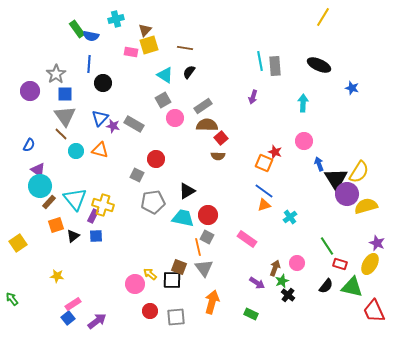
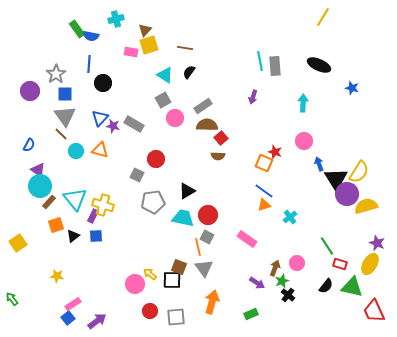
green rectangle at (251, 314): rotated 48 degrees counterclockwise
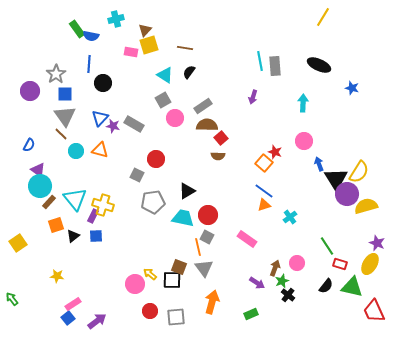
orange square at (264, 163): rotated 18 degrees clockwise
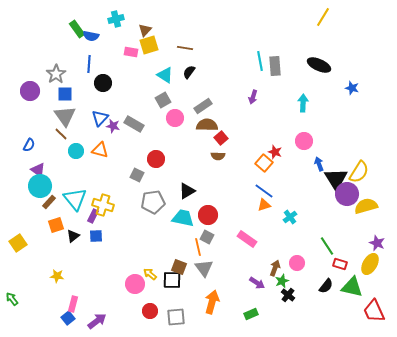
pink rectangle at (73, 304): rotated 42 degrees counterclockwise
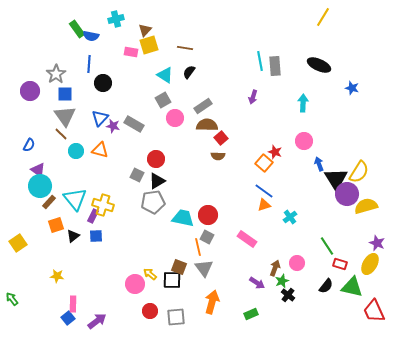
black triangle at (187, 191): moved 30 px left, 10 px up
pink rectangle at (73, 304): rotated 14 degrees counterclockwise
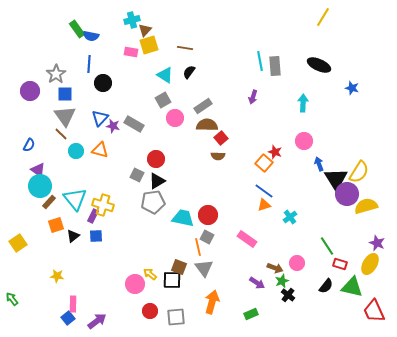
cyan cross at (116, 19): moved 16 px right, 1 px down
brown arrow at (275, 268): rotated 91 degrees clockwise
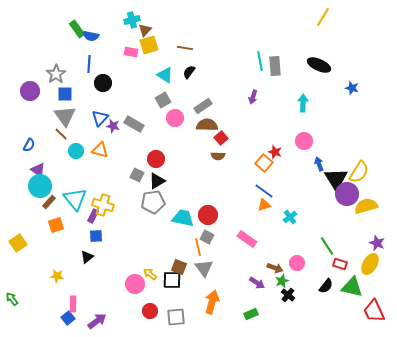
black triangle at (73, 236): moved 14 px right, 21 px down
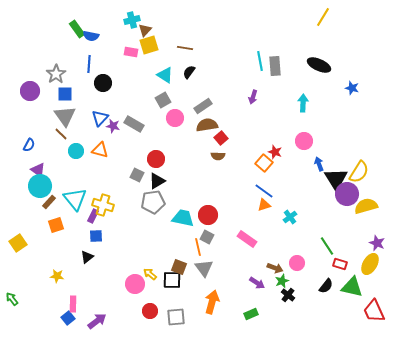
brown semicircle at (207, 125): rotated 10 degrees counterclockwise
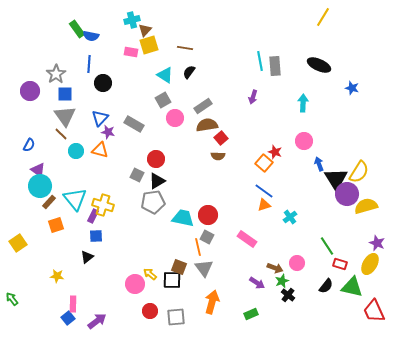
purple star at (113, 126): moved 5 px left, 6 px down
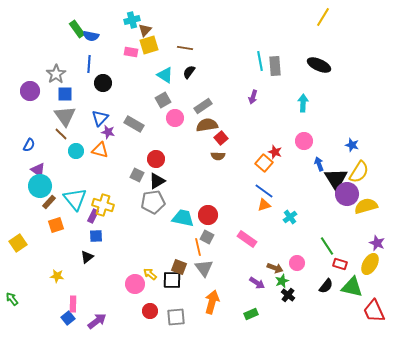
blue star at (352, 88): moved 57 px down
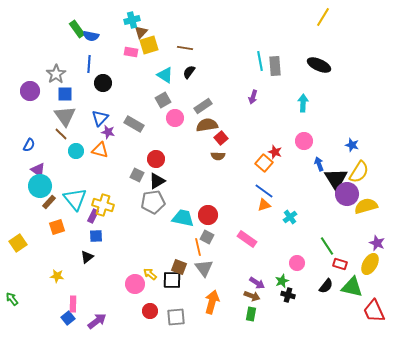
brown triangle at (145, 30): moved 4 px left, 2 px down
orange square at (56, 225): moved 1 px right, 2 px down
brown arrow at (275, 268): moved 23 px left, 28 px down
black cross at (288, 295): rotated 24 degrees counterclockwise
green rectangle at (251, 314): rotated 56 degrees counterclockwise
